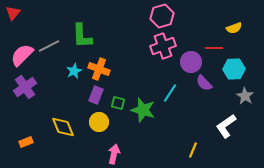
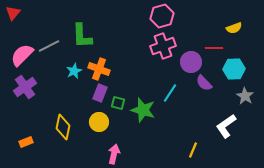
purple rectangle: moved 4 px right, 2 px up
yellow diamond: rotated 35 degrees clockwise
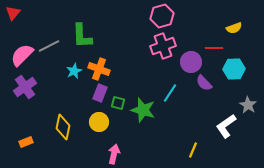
gray star: moved 3 px right, 9 px down
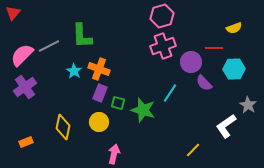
cyan star: rotated 14 degrees counterclockwise
yellow line: rotated 21 degrees clockwise
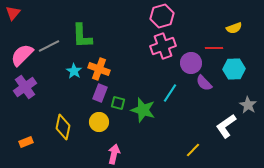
purple circle: moved 1 px down
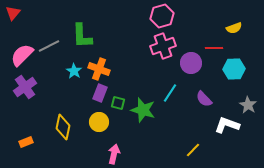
purple semicircle: moved 16 px down
white L-shape: moved 1 px right, 1 px up; rotated 55 degrees clockwise
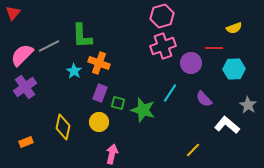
orange cross: moved 6 px up
white L-shape: rotated 20 degrees clockwise
pink arrow: moved 2 px left
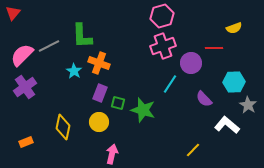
cyan hexagon: moved 13 px down
cyan line: moved 9 px up
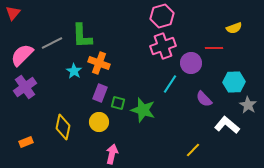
gray line: moved 3 px right, 3 px up
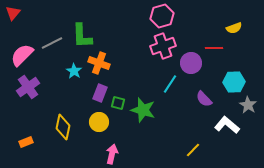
purple cross: moved 3 px right
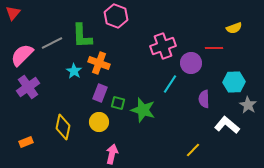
pink hexagon: moved 46 px left; rotated 25 degrees counterclockwise
purple semicircle: rotated 42 degrees clockwise
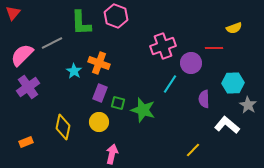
green L-shape: moved 1 px left, 13 px up
cyan hexagon: moved 1 px left, 1 px down
